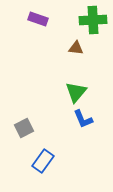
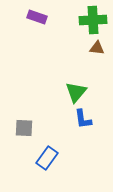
purple rectangle: moved 1 px left, 2 px up
brown triangle: moved 21 px right
blue L-shape: rotated 15 degrees clockwise
gray square: rotated 30 degrees clockwise
blue rectangle: moved 4 px right, 3 px up
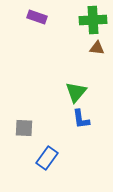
blue L-shape: moved 2 px left
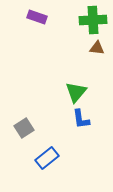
gray square: rotated 36 degrees counterclockwise
blue rectangle: rotated 15 degrees clockwise
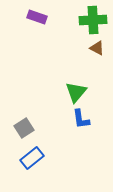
brown triangle: rotated 21 degrees clockwise
blue rectangle: moved 15 px left
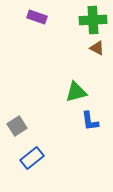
green triangle: rotated 35 degrees clockwise
blue L-shape: moved 9 px right, 2 px down
gray square: moved 7 px left, 2 px up
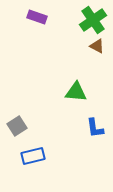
green cross: rotated 32 degrees counterclockwise
brown triangle: moved 2 px up
green triangle: rotated 20 degrees clockwise
blue L-shape: moved 5 px right, 7 px down
blue rectangle: moved 1 px right, 2 px up; rotated 25 degrees clockwise
